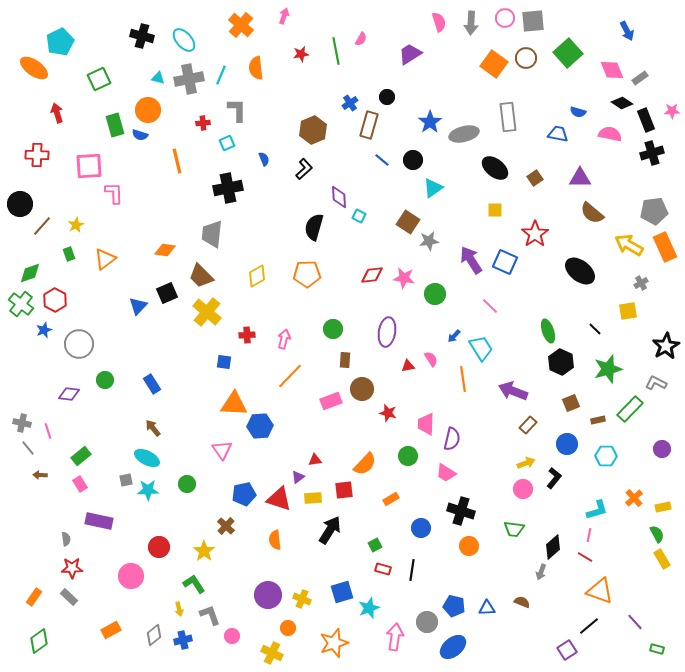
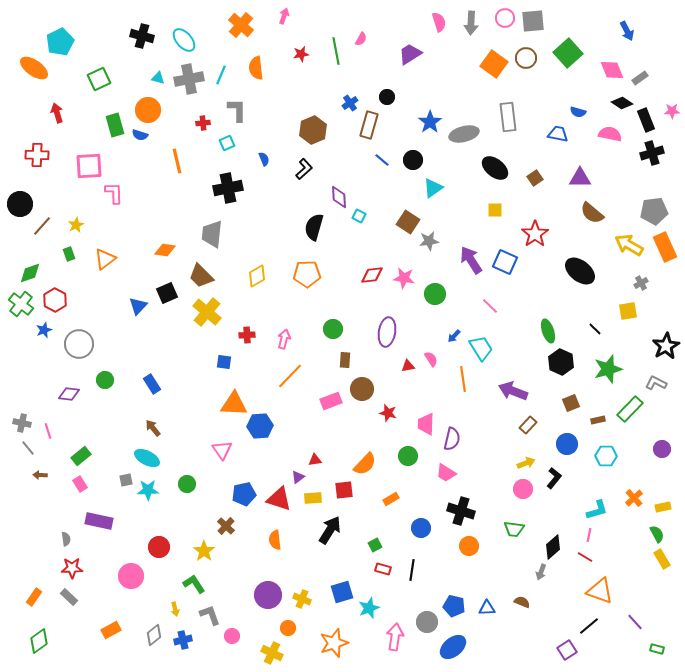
yellow arrow at (179, 609): moved 4 px left
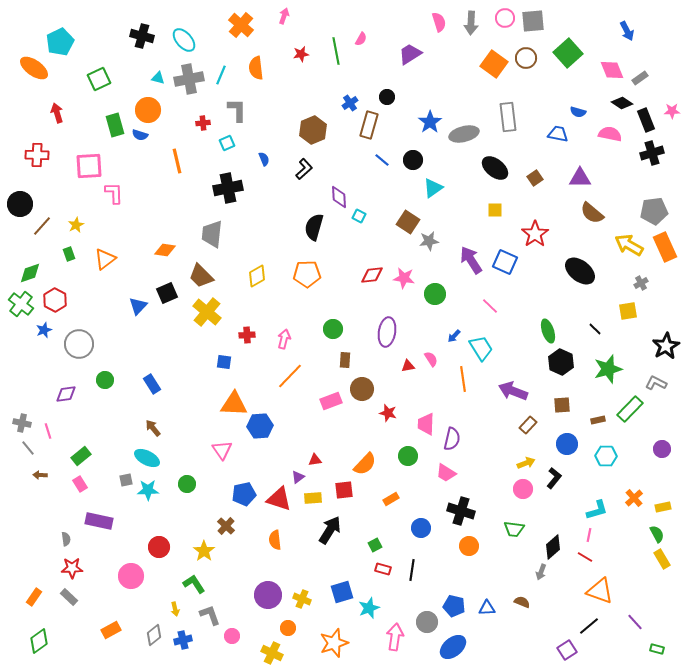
purple diamond at (69, 394): moved 3 px left; rotated 15 degrees counterclockwise
brown square at (571, 403): moved 9 px left, 2 px down; rotated 18 degrees clockwise
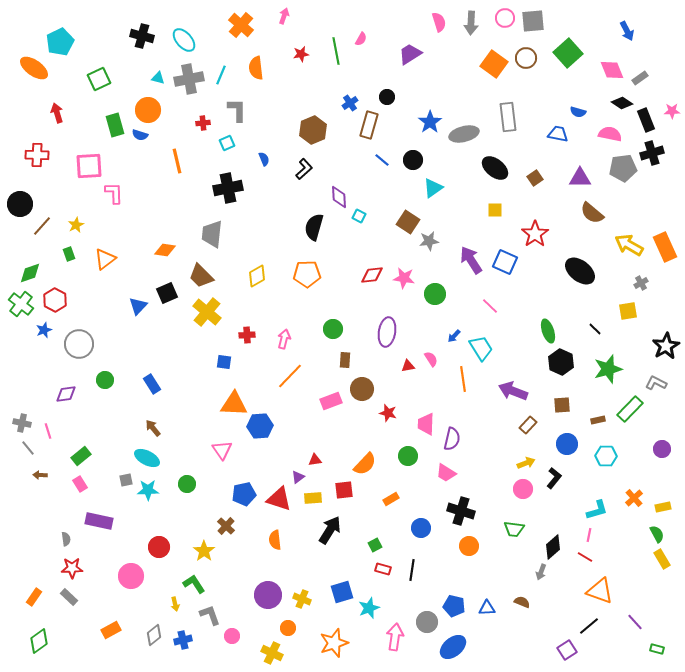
gray pentagon at (654, 211): moved 31 px left, 43 px up
yellow arrow at (175, 609): moved 5 px up
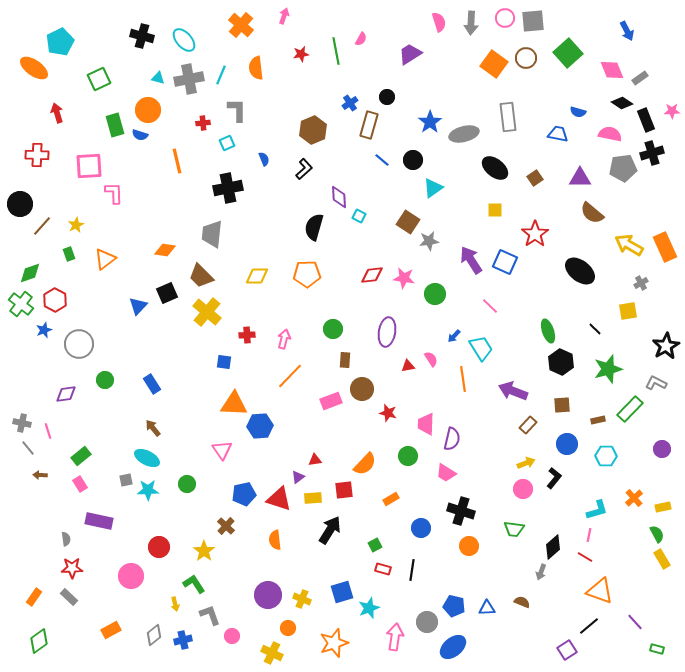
yellow diamond at (257, 276): rotated 30 degrees clockwise
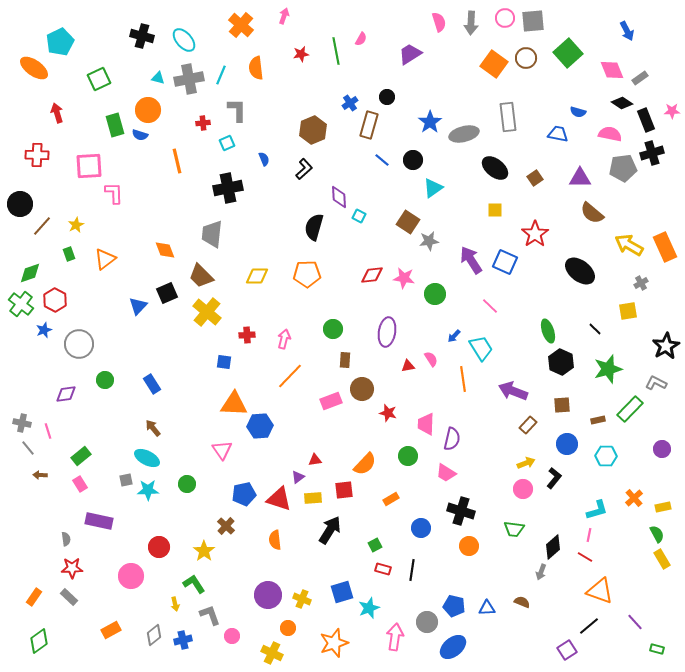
orange diamond at (165, 250): rotated 60 degrees clockwise
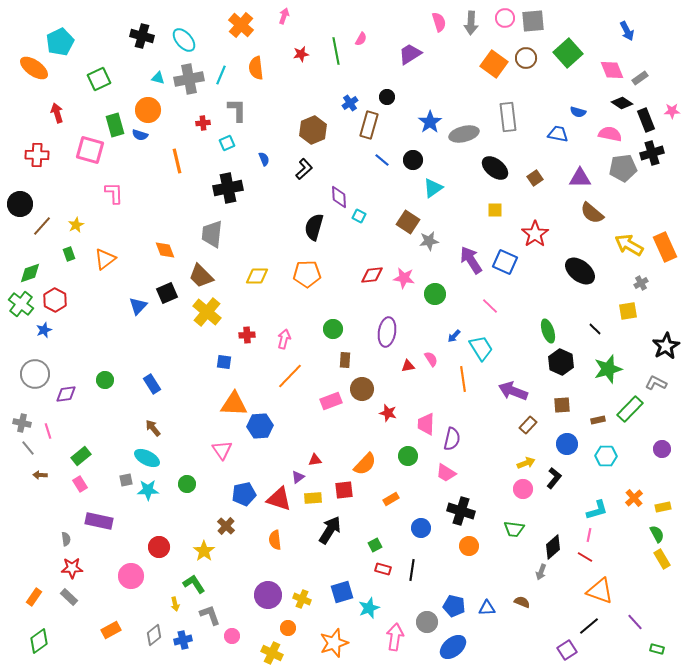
pink square at (89, 166): moved 1 px right, 16 px up; rotated 20 degrees clockwise
gray circle at (79, 344): moved 44 px left, 30 px down
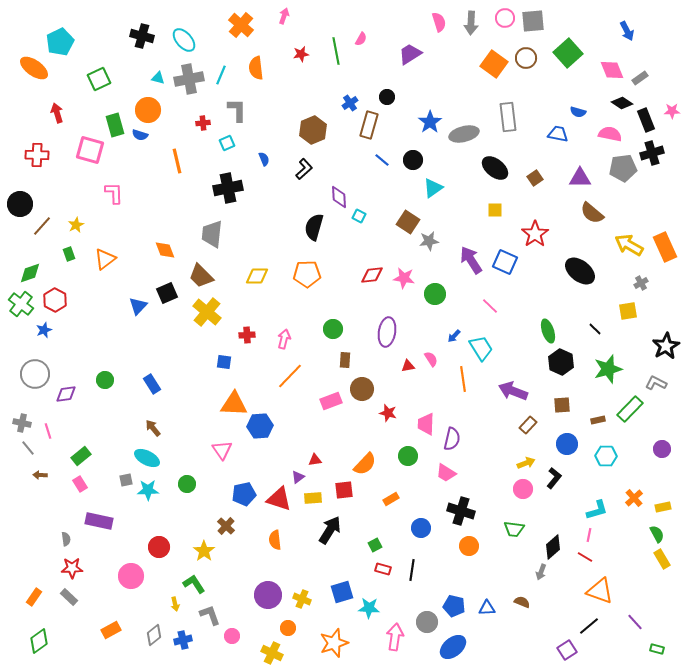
cyan star at (369, 608): rotated 25 degrees clockwise
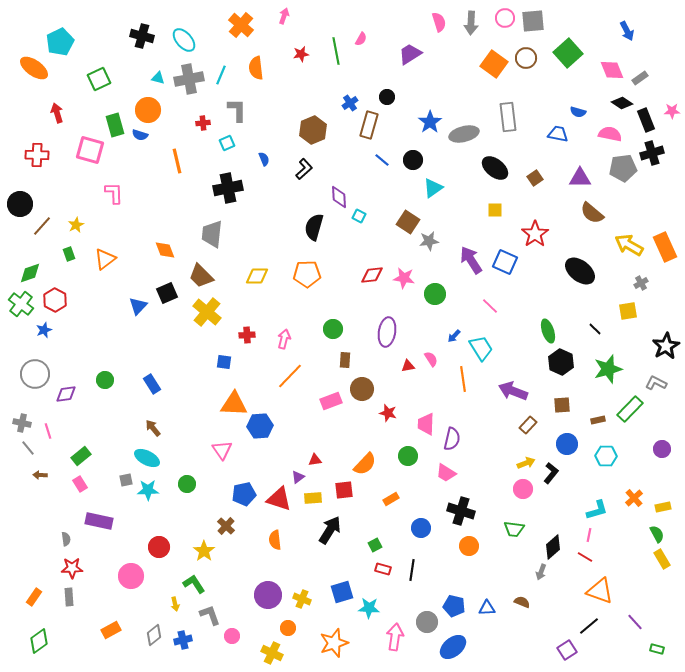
black L-shape at (554, 478): moved 3 px left, 5 px up
gray rectangle at (69, 597): rotated 42 degrees clockwise
